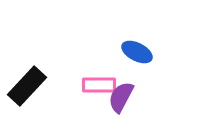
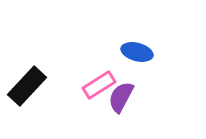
blue ellipse: rotated 12 degrees counterclockwise
pink rectangle: rotated 32 degrees counterclockwise
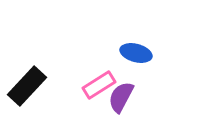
blue ellipse: moved 1 px left, 1 px down
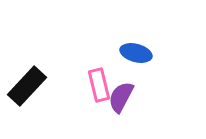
pink rectangle: rotated 72 degrees counterclockwise
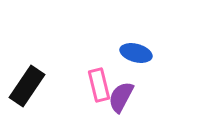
black rectangle: rotated 9 degrees counterclockwise
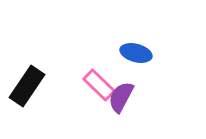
pink rectangle: rotated 32 degrees counterclockwise
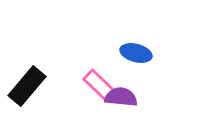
black rectangle: rotated 6 degrees clockwise
purple semicircle: rotated 68 degrees clockwise
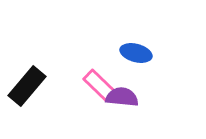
purple semicircle: moved 1 px right
